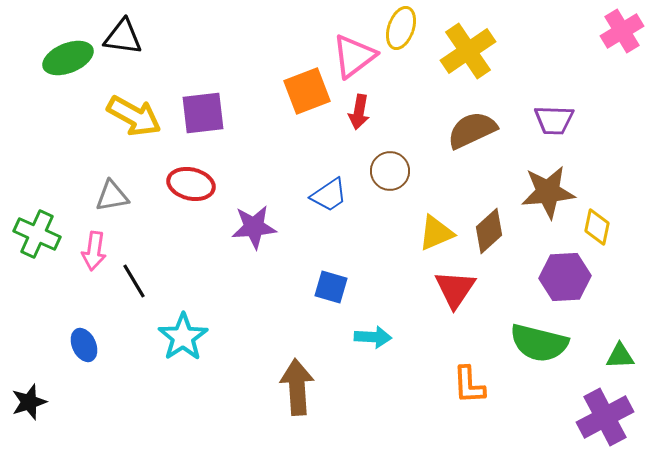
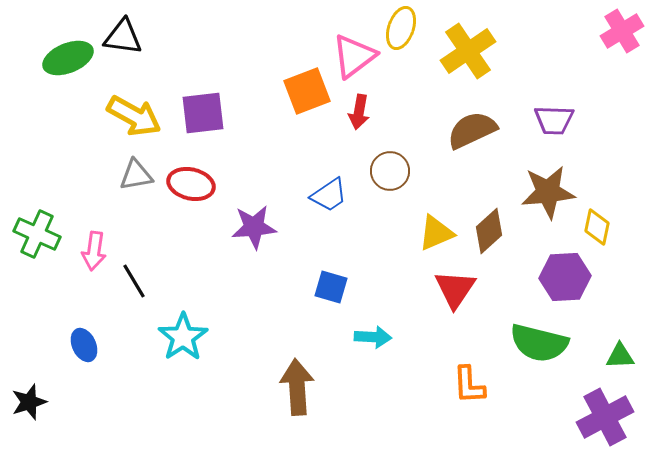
gray triangle: moved 24 px right, 21 px up
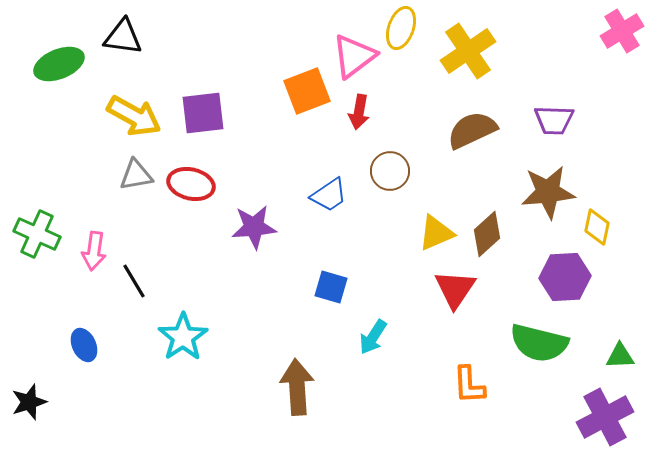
green ellipse: moved 9 px left, 6 px down
brown diamond: moved 2 px left, 3 px down
cyan arrow: rotated 120 degrees clockwise
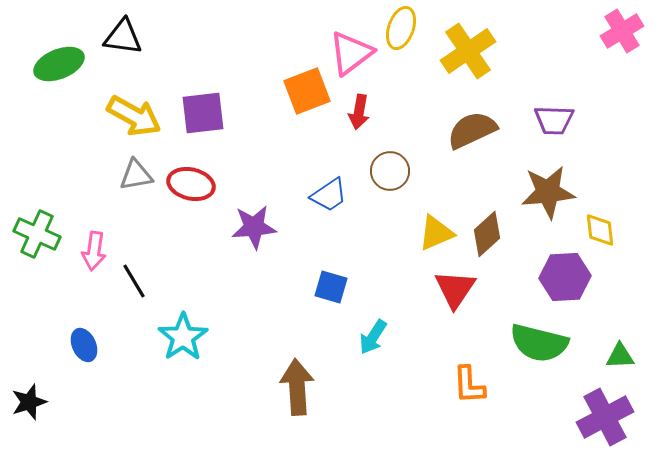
pink triangle: moved 3 px left, 3 px up
yellow diamond: moved 3 px right, 3 px down; rotated 18 degrees counterclockwise
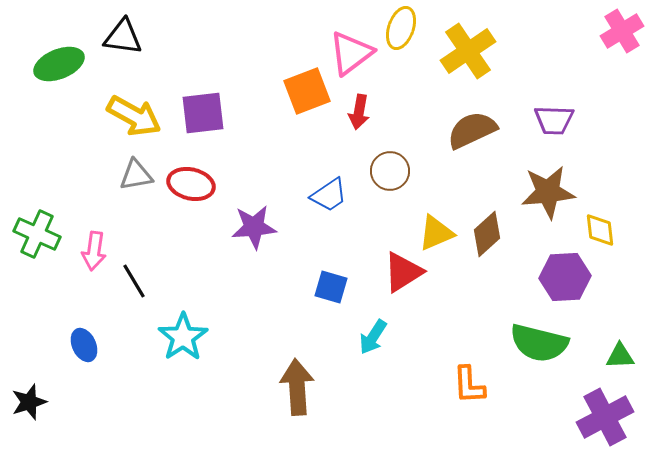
red triangle: moved 52 px left, 17 px up; rotated 24 degrees clockwise
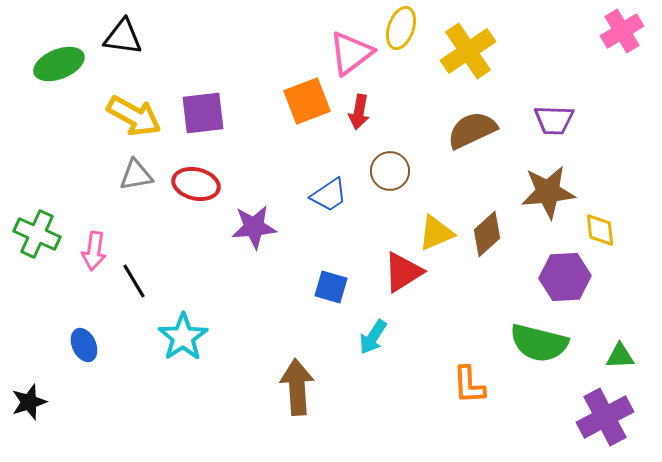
orange square: moved 10 px down
red ellipse: moved 5 px right
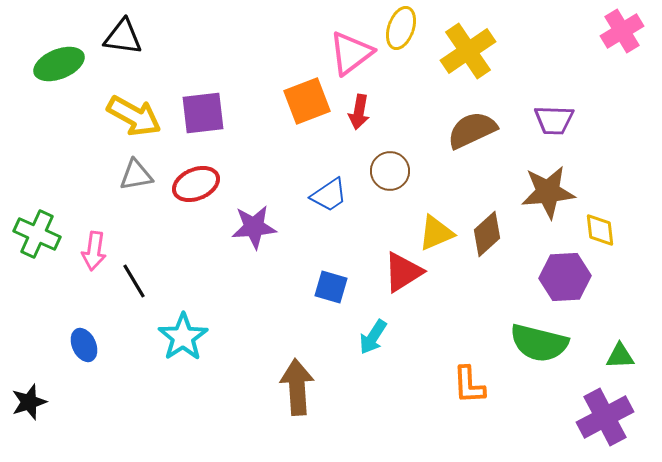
red ellipse: rotated 36 degrees counterclockwise
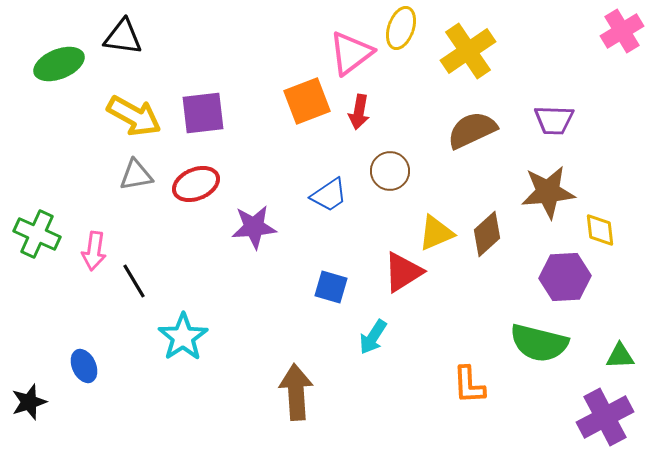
blue ellipse: moved 21 px down
brown arrow: moved 1 px left, 5 px down
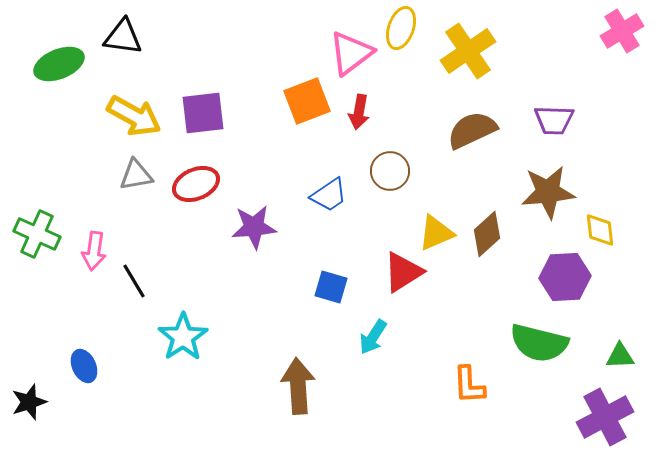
brown arrow: moved 2 px right, 6 px up
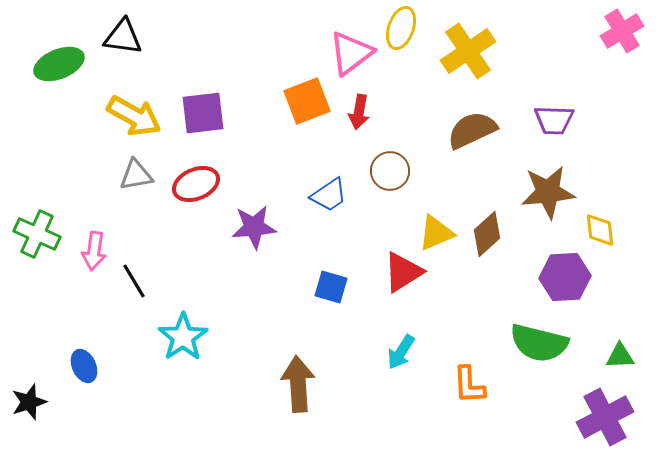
cyan arrow: moved 28 px right, 15 px down
brown arrow: moved 2 px up
